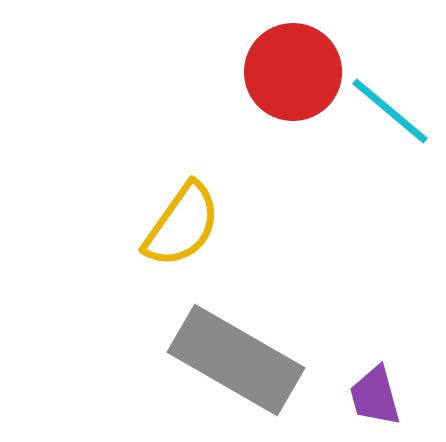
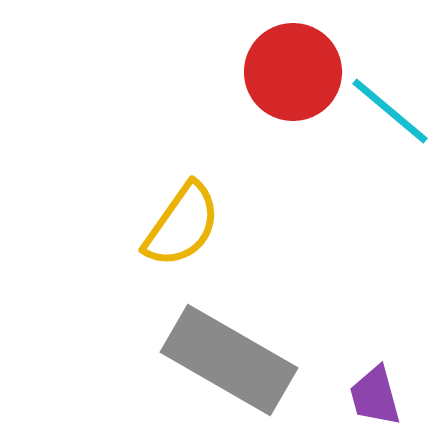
gray rectangle: moved 7 px left
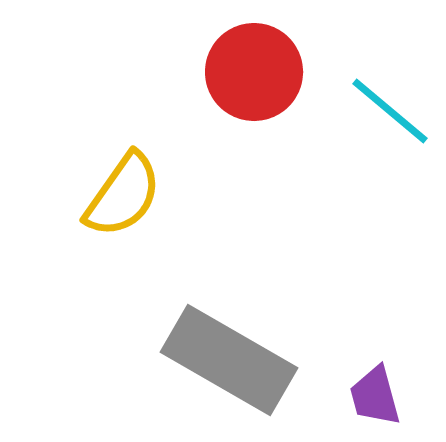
red circle: moved 39 px left
yellow semicircle: moved 59 px left, 30 px up
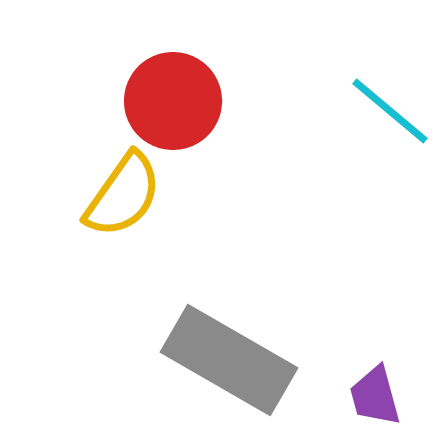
red circle: moved 81 px left, 29 px down
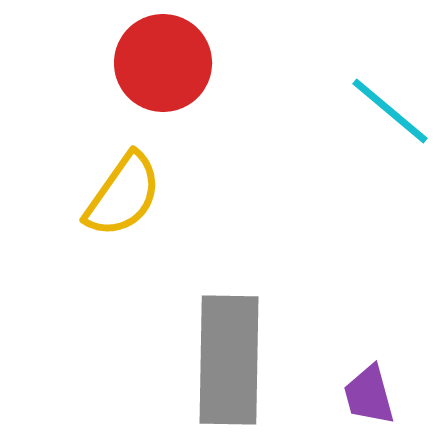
red circle: moved 10 px left, 38 px up
gray rectangle: rotated 61 degrees clockwise
purple trapezoid: moved 6 px left, 1 px up
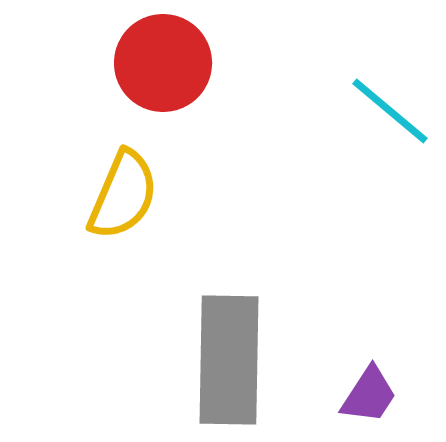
yellow semicircle: rotated 12 degrees counterclockwise
purple trapezoid: rotated 132 degrees counterclockwise
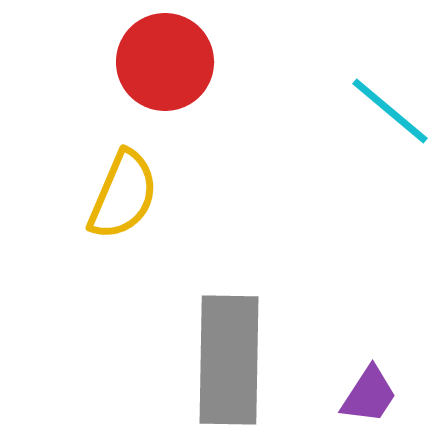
red circle: moved 2 px right, 1 px up
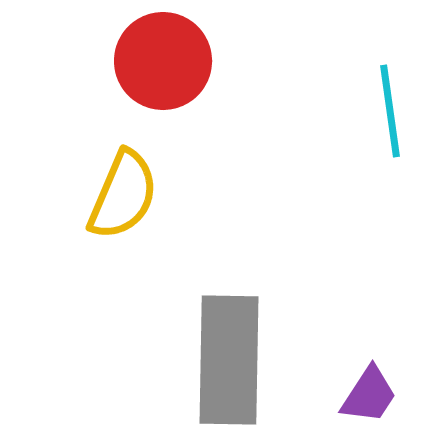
red circle: moved 2 px left, 1 px up
cyan line: rotated 42 degrees clockwise
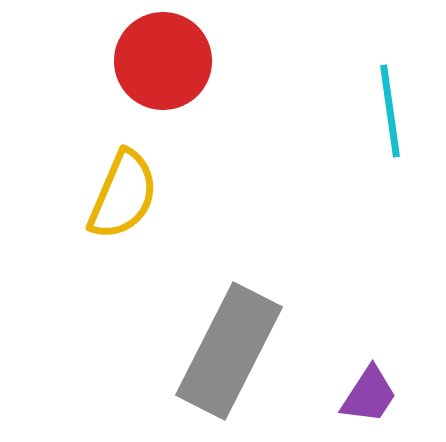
gray rectangle: moved 9 px up; rotated 26 degrees clockwise
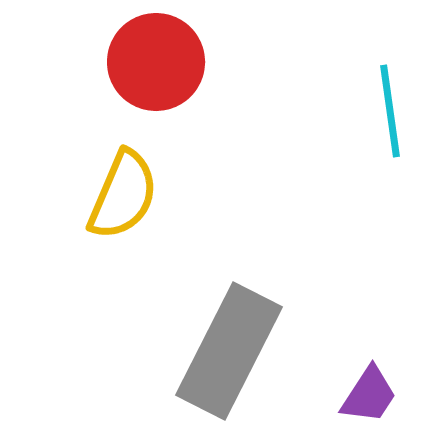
red circle: moved 7 px left, 1 px down
